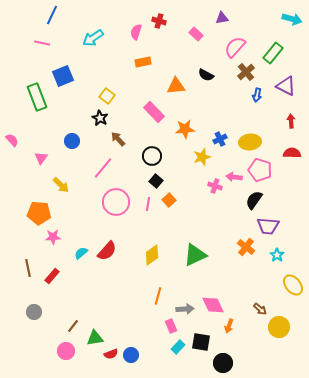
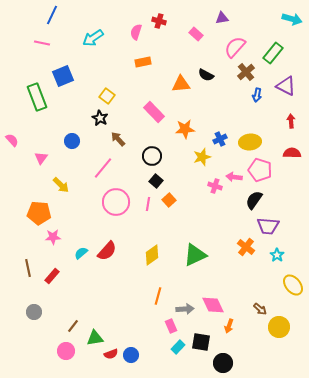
orange triangle at (176, 86): moved 5 px right, 2 px up
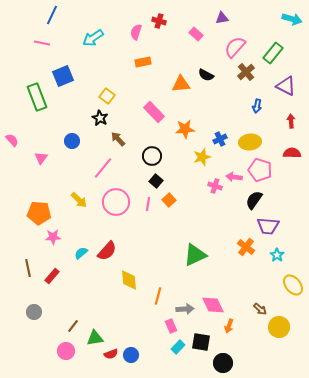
blue arrow at (257, 95): moved 11 px down
yellow arrow at (61, 185): moved 18 px right, 15 px down
yellow diamond at (152, 255): moved 23 px left, 25 px down; rotated 60 degrees counterclockwise
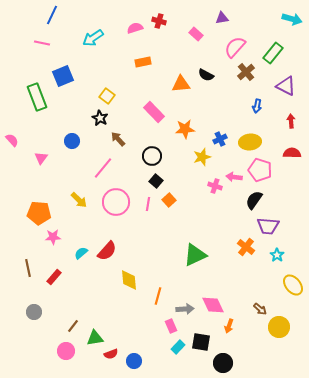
pink semicircle at (136, 32): moved 1 px left, 4 px up; rotated 56 degrees clockwise
red rectangle at (52, 276): moved 2 px right, 1 px down
blue circle at (131, 355): moved 3 px right, 6 px down
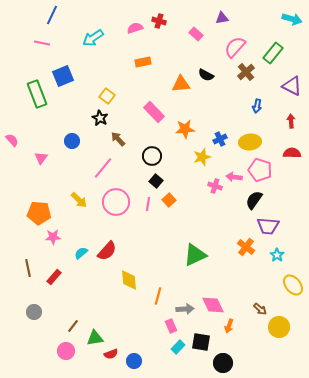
purple triangle at (286, 86): moved 6 px right
green rectangle at (37, 97): moved 3 px up
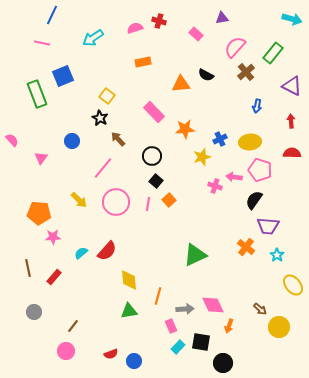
green triangle at (95, 338): moved 34 px right, 27 px up
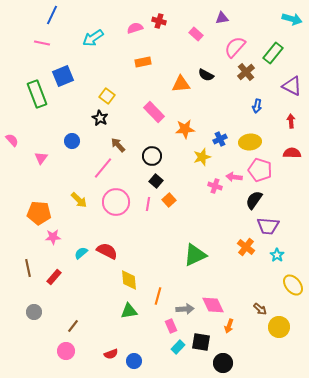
brown arrow at (118, 139): moved 6 px down
red semicircle at (107, 251): rotated 105 degrees counterclockwise
